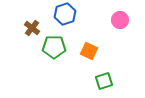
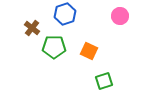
pink circle: moved 4 px up
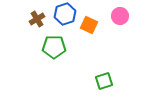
brown cross: moved 5 px right, 9 px up; rotated 21 degrees clockwise
orange square: moved 26 px up
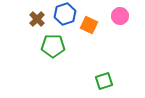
brown cross: rotated 14 degrees counterclockwise
green pentagon: moved 1 px left, 1 px up
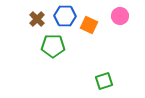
blue hexagon: moved 2 px down; rotated 20 degrees clockwise
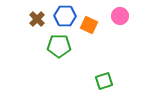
green pentagon: moved 6 px right
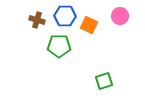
brown cross: moved 1 px down; rotated 28 degrees counterclockwise
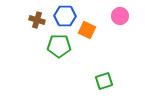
orange square: moved 2 px left, 5 px down
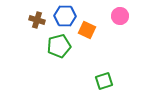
green pentagon: rotated 15 degrees counterclockwise
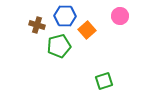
brown cross: moved 5 px down
orange square: rotated 24 degrees clockwise
